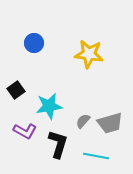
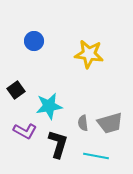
blue circle: moved 2 px up
gray semicircle: moved 2 px down; rotated 49 degrees counterclockwise
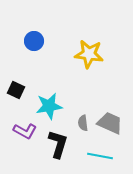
black square: rotated 30 degrees counterclockwise
gray trapezoid: rotated 140 degrees counterclockwise
cyan line: moved 4 px right
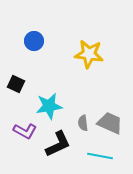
black square: moved 6 px up
black L-shape: rotated 48 degrees clockwise
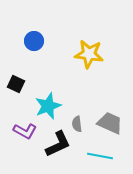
cyan star: moved 1 px left; rotated 12 degrees counterclockwise
gray semicircle: moved 6 px left, 1 px down
